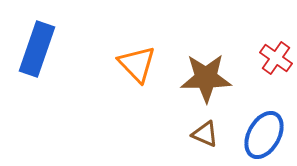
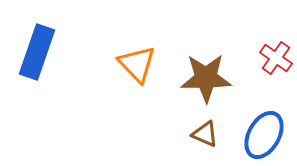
blue rectangle: moved 3 px down
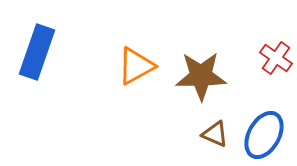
orange triangle: moved 1 px left, 2 px down; rotated 45 degrees clockwise
brown star: moved 5 px left, 2 px up
brown triangle: moved 10 px right
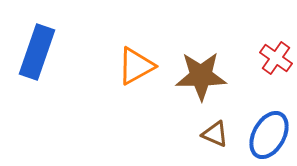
blue ellipse: moved 5 px right
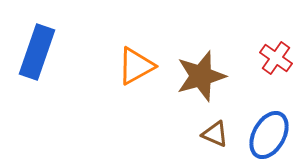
brown star: rotated 15 degrees counterclockwise
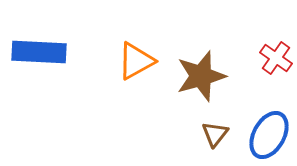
blue rectangle: moved 2 px right; rotated 74 degrees clockwise
orange triangle: moved 5 px up
brown triangle: rotated 44 degrees clockwise
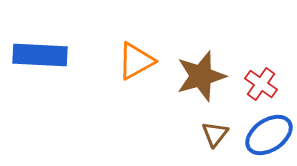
blue rectangle: moved 1 px right, 3 px down
red cross: moved 15 px left, 26 px down
blue ellipse: rotated 27 degrees clockwise
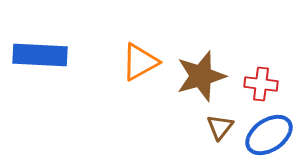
orange triangle: moved 4 px right, 1 px down
red cross: rotated 28 degrees counterclockwise
brown triangle: moved 5 px right, 7 px up
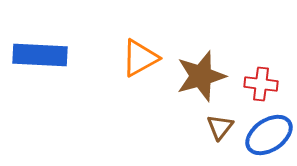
orange triangle: moved 4 px up
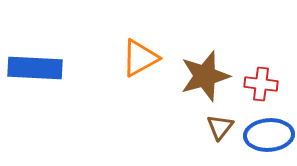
blue rectangle: moved 5 px left, 13 px down
brown star: moved 4 px right
blue ellipse: rotated 30 degrees clockwise
